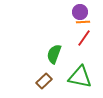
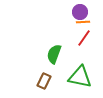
brown rectangle: rotated 21 degrees counterclockwise
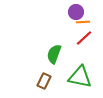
purple circle: moved 4 px left
red line: rotated 12 degrees clockwise
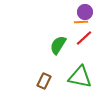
purple circle: moved 9 px right
orange line: moved 2 px left
green semicircle: moved 4 px right, 9 px up; rotated 12 degrees clockwise
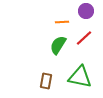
purple circle: moved 1 px right, 1 px up
orange line: moved 19 px left
brown rectangle: moved 2 px right; rotated 14 degrees counterclockwise
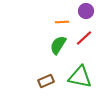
brown rectangle: rotated 56 degrees clockwise
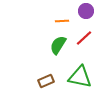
orange line: moved 1 px up
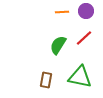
orange line: moved 9 px up
brown rectangle: moved 1 px up; rotated 56 degrees counterclockwise
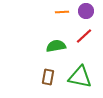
red line: moved 2 px up
green semicircle: moved 2 px left, 1 px down; rotated 48 degrees clockwise
brown rectangle: moved 2 px right, 3 px up
